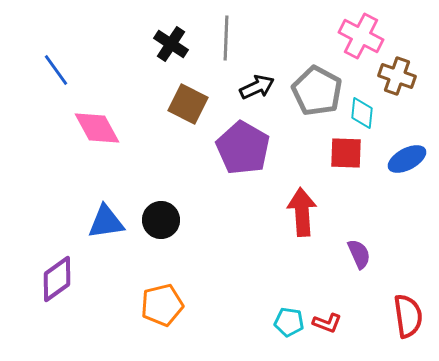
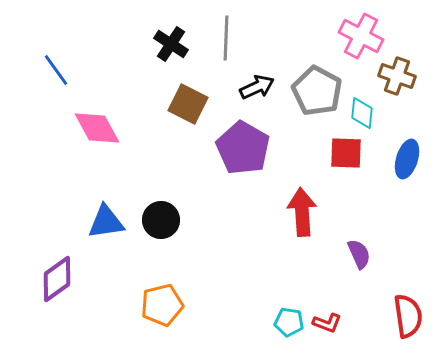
blue ellipse: rotated 45 degrees counterclockwise
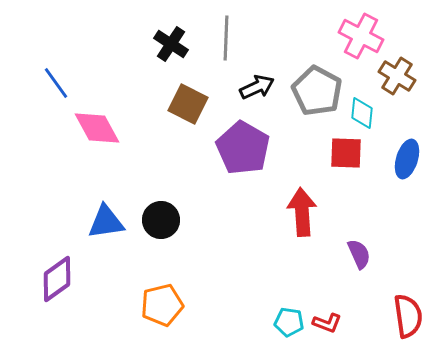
blue line: moved 13 px down
brown cross: rotated 12 degrees clockwise
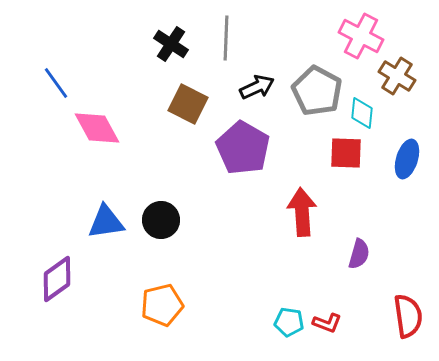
purple semicircle: rotated 40 degrees clockwise
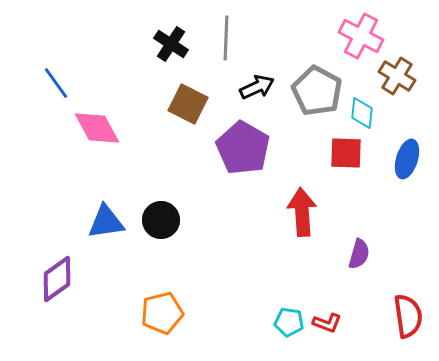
orange pentagon: moved 8 px down
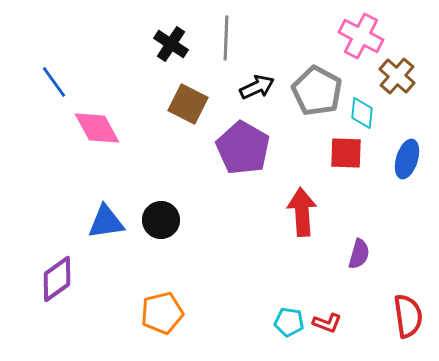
brown cross: rotated 9 degrees clockwise
blue line: moved 2 px left, 1 px up
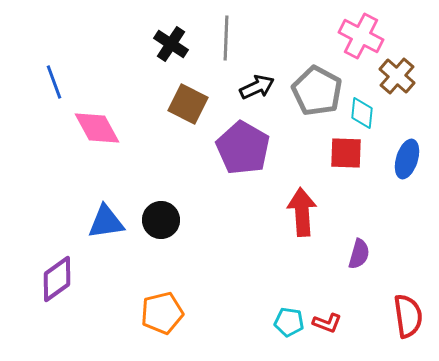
blue line: rotated 16 degrees clockwise
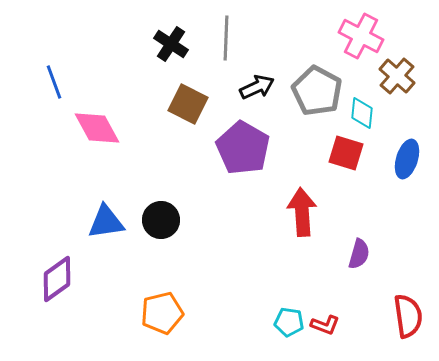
red square: rotated 15 degrees clockwise
red L-shape: moved 2 px left, 2 px down
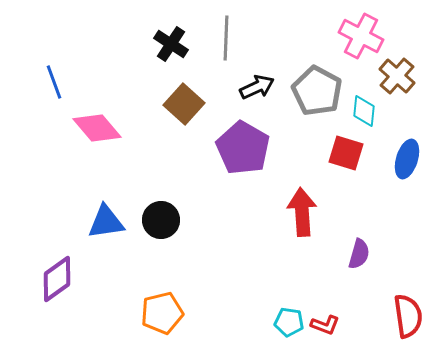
brown square: moved 4 px left; rotated 15 degrees clockwise
cyan diamond: moved 2 px right, 2 px up
pink diamond: rotated 12 degrees counterclockwise
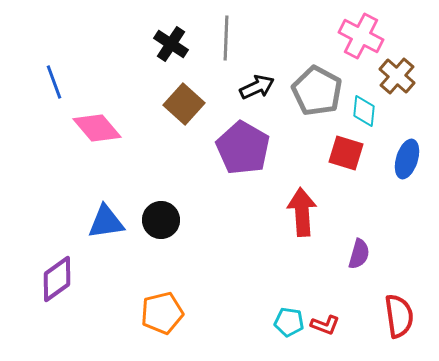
red semicircle: moved 9 px left
